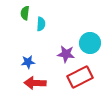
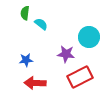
cyan semicircle: rotated 56 degrees counterclockwise
cyan circle: moved 1 px left, 6 px up
blue star: moved 2 px left, 2 px up
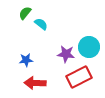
green semicircle: rotated 32 degrees clockwise
cyan circle: moved 10 px down
red rectangle: moved 1 px left
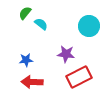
cyan circle: moved 21 px up
red arrow: moved 3 px left, 1 px up
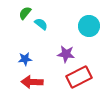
blue star: moved 1 px left, 1 px up
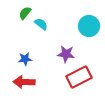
red arrow: moved 8 px left
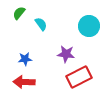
green semicircle: moved 6 px left
cyan semicircle: rotated 16 degrees clockwise
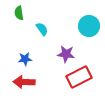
green semicircle: rotated 48 degrees counterclockwise
cyan semicircle: moved 1 px right, 5 px down
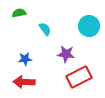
green semicircle: rotated 88 degrees clockwise
cyan semicircle: moved 3 px right
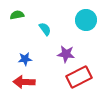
green semicircle: moved 2 px left, 2 px down
cyan circle: moved 3 px left, 6 px up
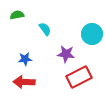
cyan circle: moved 6 px right, 14 px down
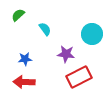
green semicircle: moved 1 px right; rotated 32 degrees counterclockwise
